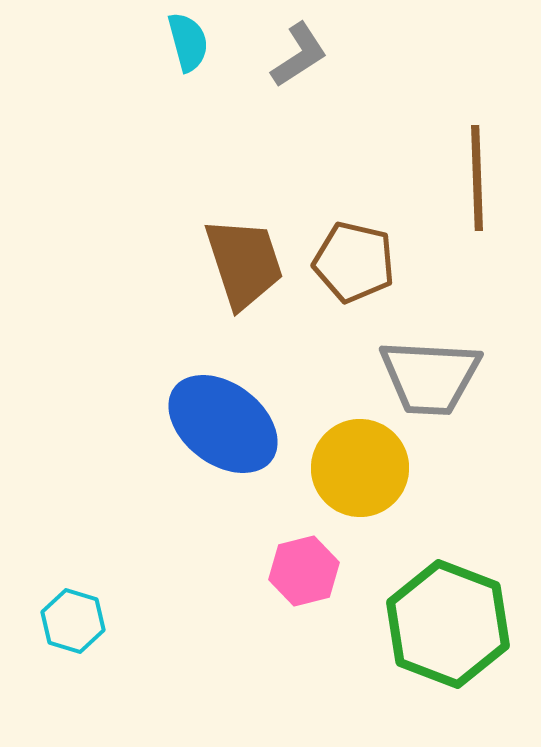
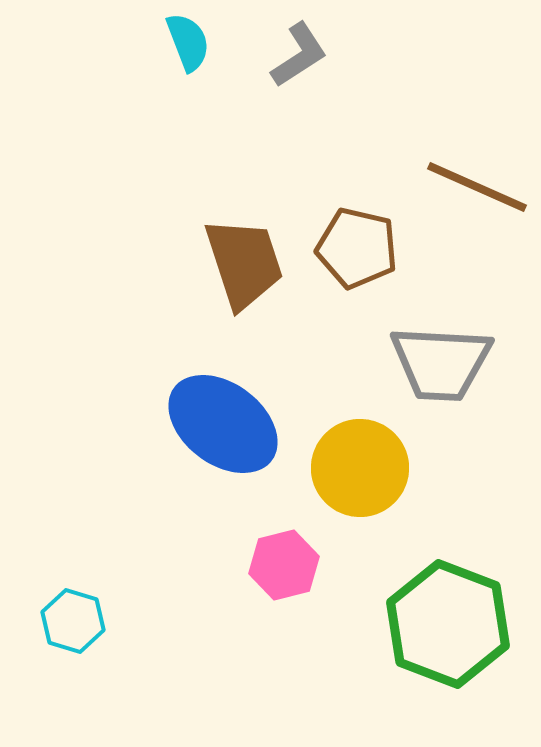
cyan semicircle: rotated 6 degrees counterclockwise
brown line: moved 9 px down; rotated 64 degrees counterclockwise
brown pentagon: moved 3 px right, 14 px up
gray trapezoid: moved 11 px right, 14 px up
pink hexagon: moved 20 px left, 6 px up
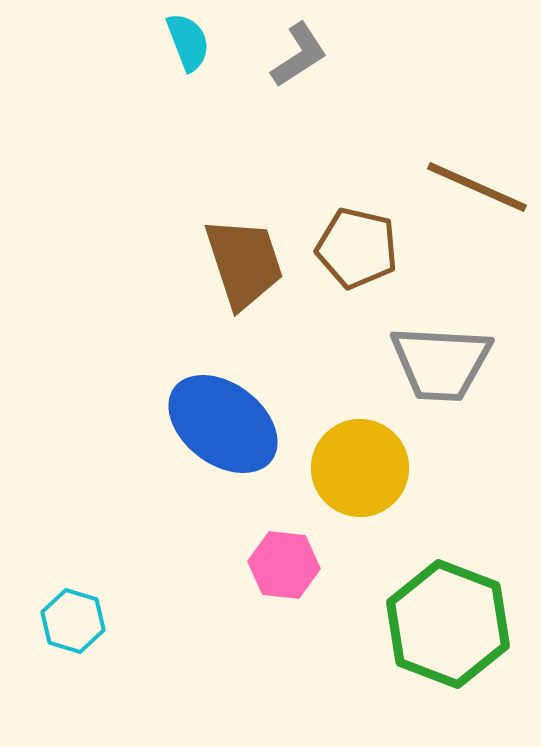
pink hexagon: rotated 20 degrees clockwise
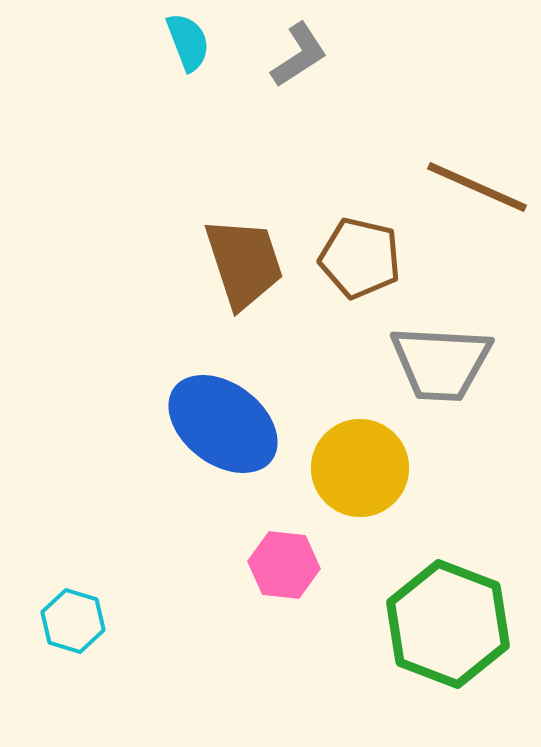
brown pentagon: moved 3 px right, 10 px down
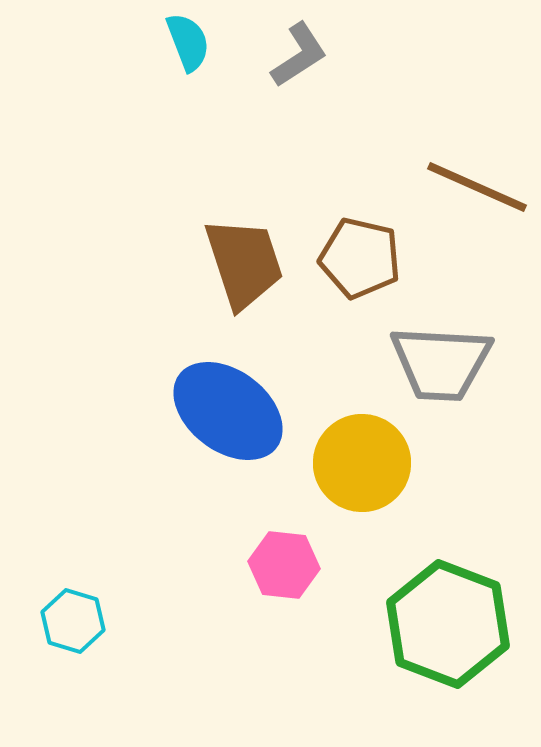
blue ellipse: moved 5 px right, 13 px up
yellow circle: moved 2 px right, 5 px up
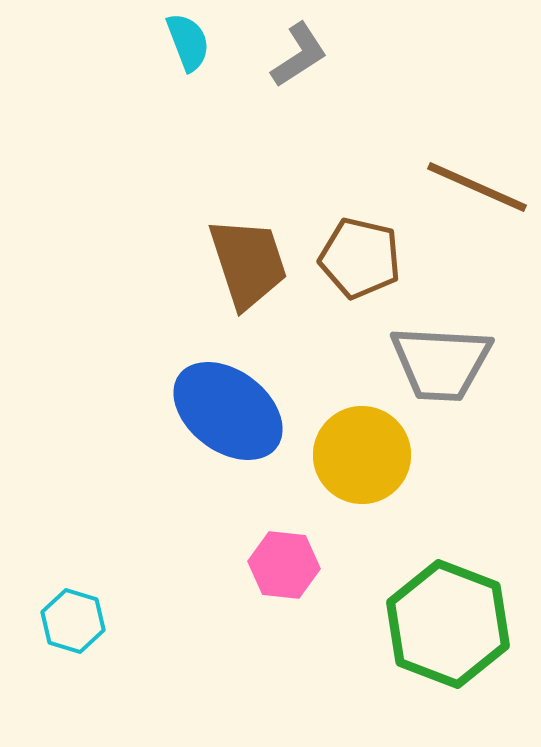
brown trapezoid: moved 4 px right
yellow circle: moved 8 px up
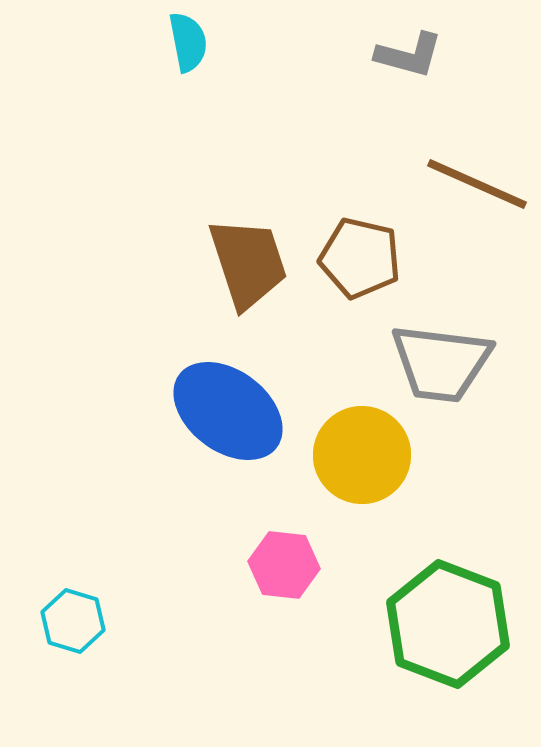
cyan semicircle: rotated 10 degrees clockwise
gray L-shape: moved 110 px right; rotated 48 degrees clockwise
brown line: moved 3 px up
gray trapezoid: rotated 4 degrees clockwise
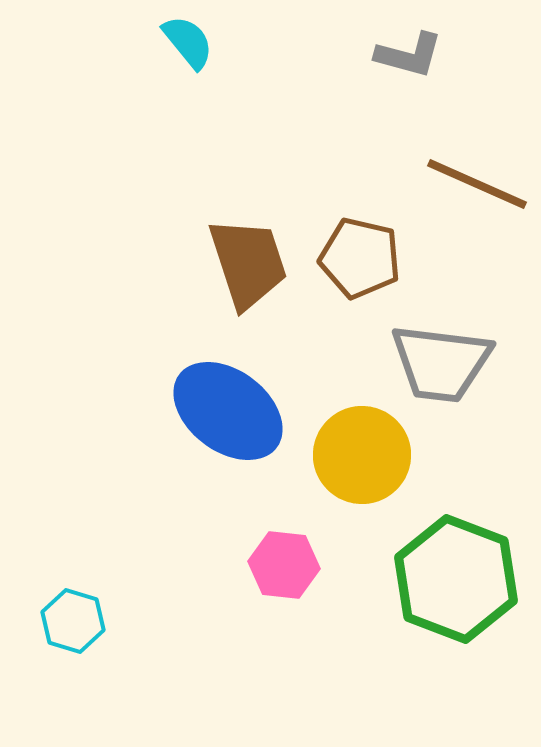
cyan semicircle: rotated 28 degrees counterclockwise
green hexagon: moved 8 px right, 45 px up
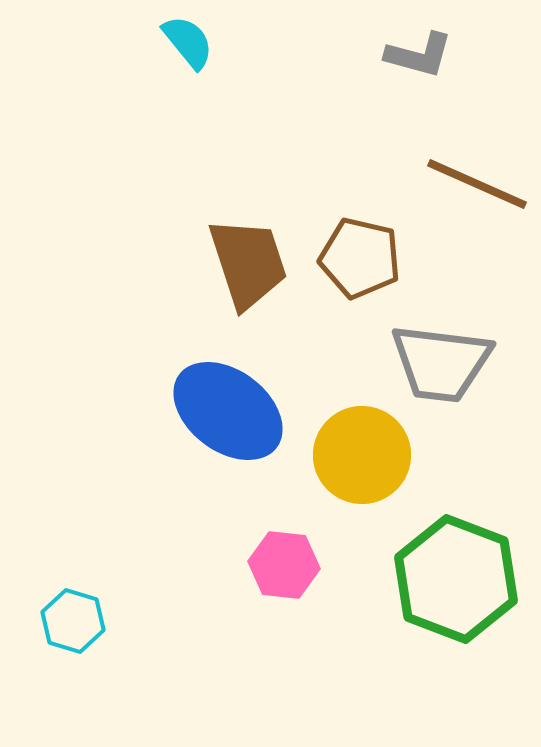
gray L-shape: moved 10 px right
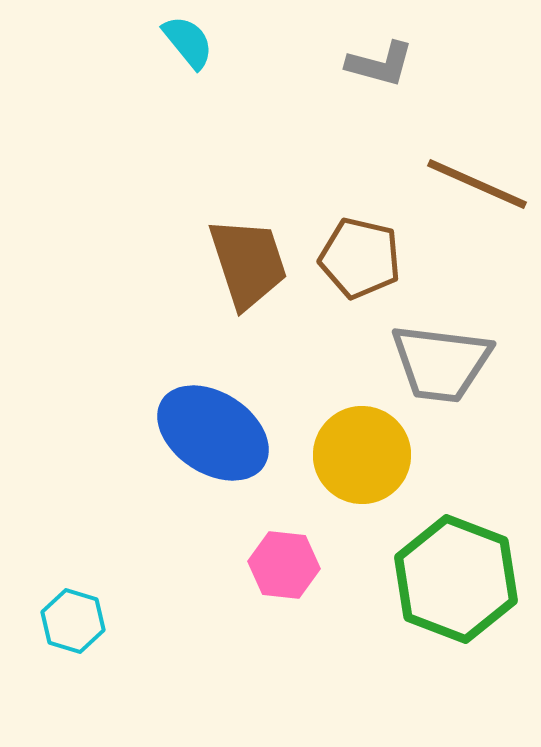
gray L-shape: moved 39 px left, 9 px down
blue ellipse: moved 15 px left, 22 px down; rotated 4 degrees counterclockwise
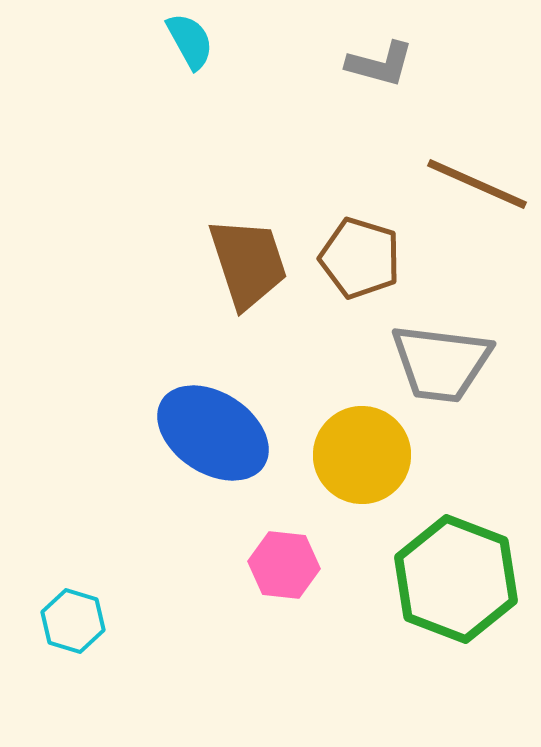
cyan semicircle: moved 2 px right, 1 px up; rotated 10 degrees clockwise
brown pentagon: rotated 4 degrees clockwise
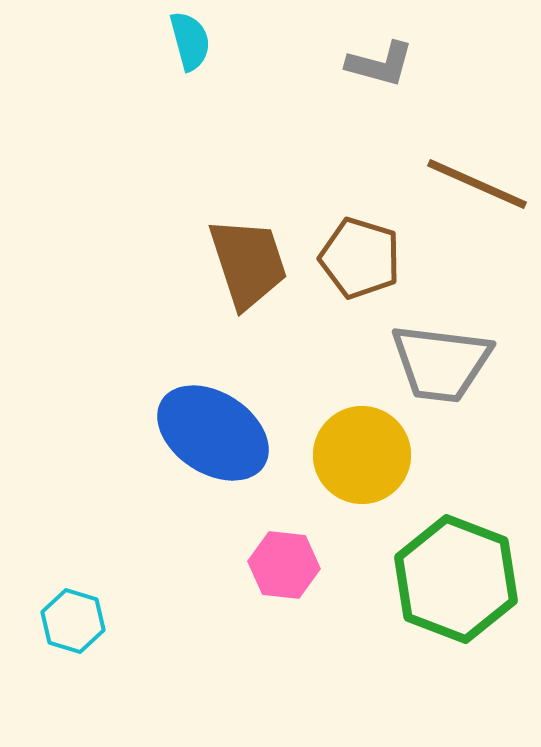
cyan semicircle: rotated 14 degrees clockwise
